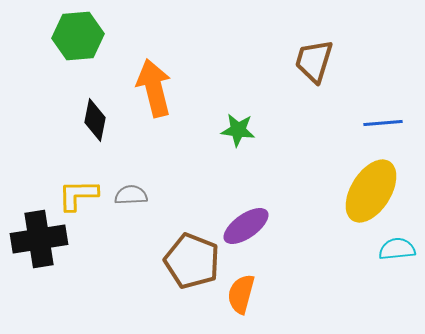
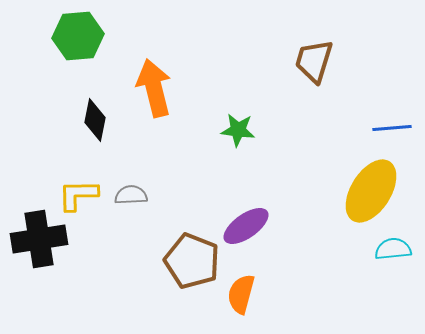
blue line: moved 9 px right, 5 px down
cyan semicircle: moved 4 px left
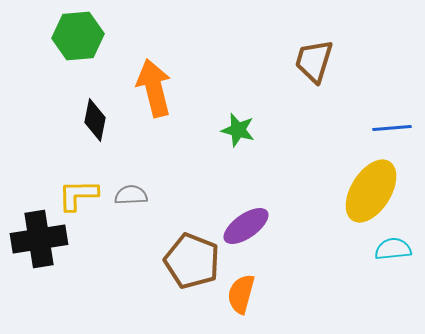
green star: rotated 8 degrees clockwise
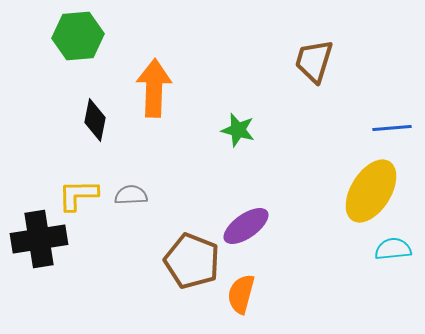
orange arrow: rotated 16 degrees clockwise
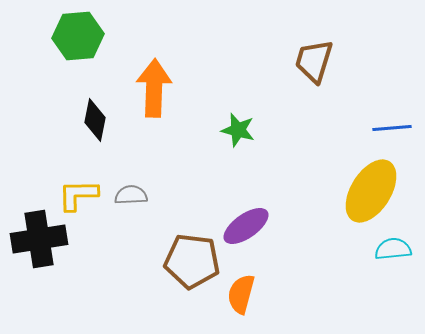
brown pentagon: rotated 14 degrees counterclockwise
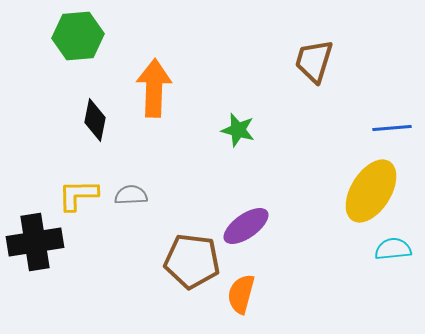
black cross: moved 4 px left, 3 px down
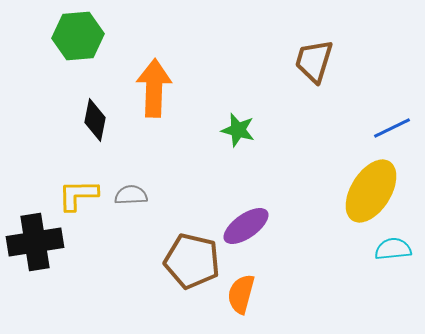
blue line: rotated 21 degrees counterclockwise
brown pentagon: rotated 6 degrees clockwise
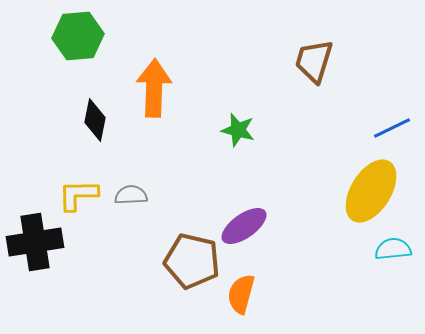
purple ellipse: moved 2 px left
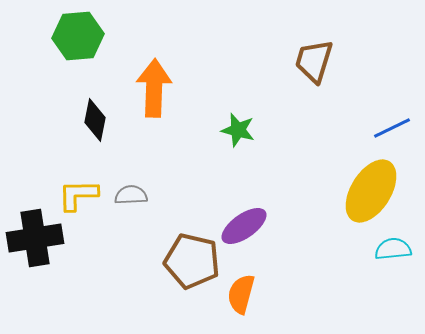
black cross: moved 4 px up
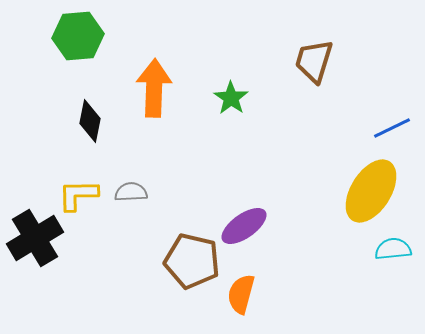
black diamond: moved 5 px left, 1 px down
green star: moved 7 px left, 32 px up; rotated 20 degrees clockwise
gray semicircle: moved 3 px up
black cross: rotated 22 degrees counterclockwise
